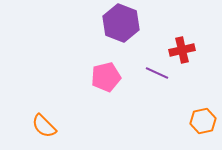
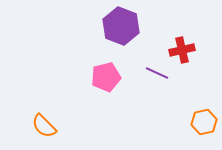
purple hexagon: moved 3 px down
orange hexagon: moved 1 px right, 1 px down
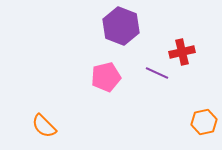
red cross: moved 2 px down
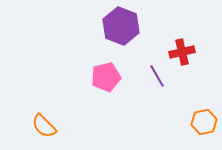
purple line: moved 3 px down; rotated 35 degrees clockwise
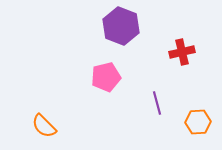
purple line: moved 27 px down; rotated 15 degrees clockwise
orange hexagon: moved 6 px left; rotated 10 degrees clockwise
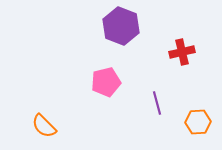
pink pentagon: moved 5 px down
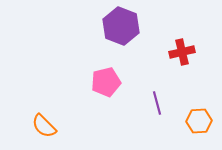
orange hexagon: moved 1 px right, 1 px up
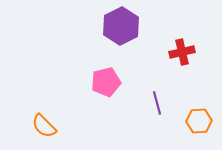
purple hexagon: rotated 12 degrees clockwise
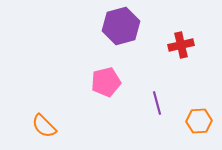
purple hexagon: rotated 12 degrees clockwise
red cross: moved 1 px left, 7 px up
